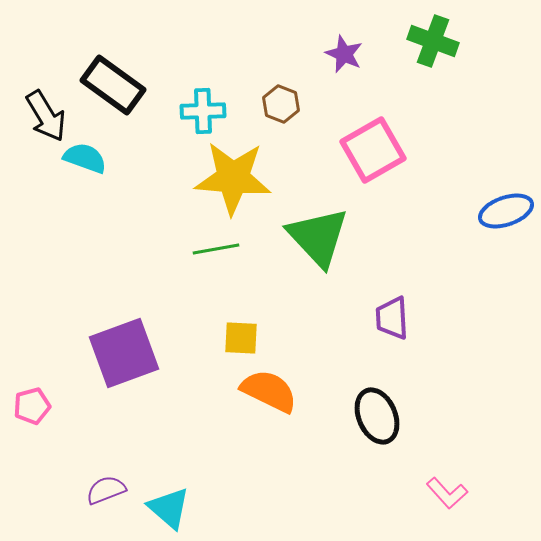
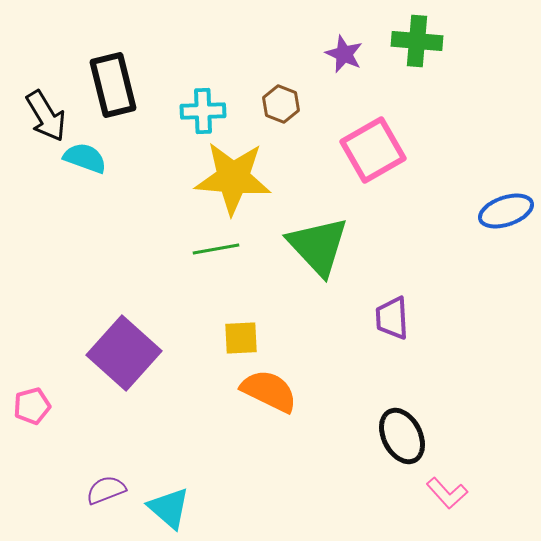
green cross: moved 16 px left; rotated 15 degrees counterclockwise
black rectangle: rotated 40 degrees clockwise
green triangle: moved 9 px down
yellow square: rotated 6 degrees counterclockwise
purple square: rotated 28 degrees counterclockwise
black ellipse: moved 25 px right, 20 px down; rotated 4 degrees counterclockwise
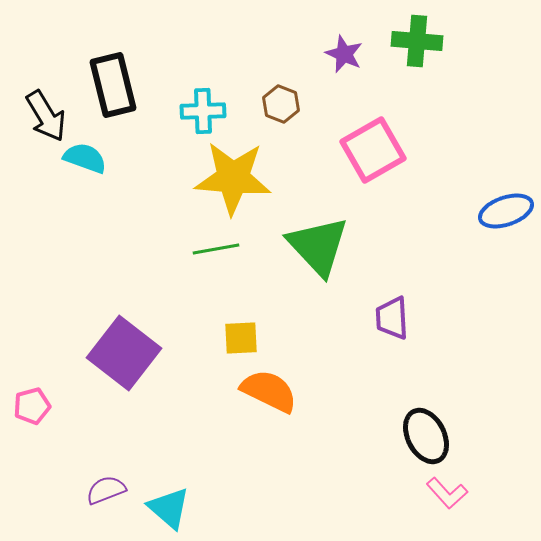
purple square: rotated 4 degrees counterclockwise
black ellipse: moved 24 px right
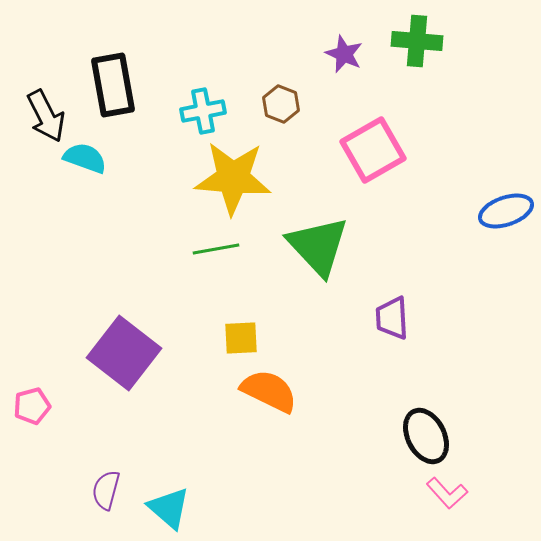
black rectangle: rotated 4 degrees clockwise
cyan cross: rotated 9 degrees counterclockwise
black arrow: rotated 4 degrees clockwise
purple semicircle: rotated 54 degrees counterclockwise
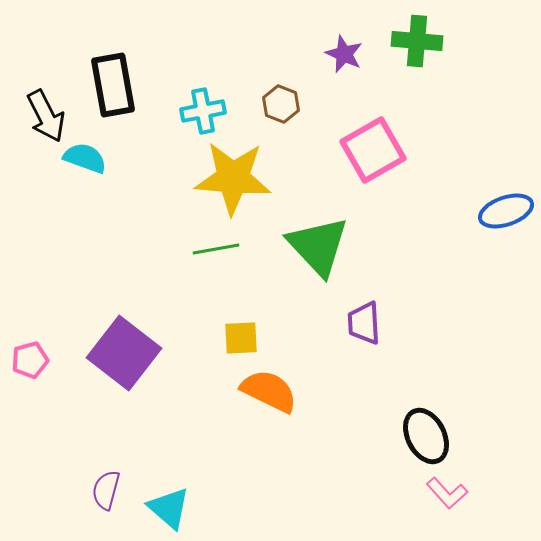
purple trapezoid: moved 28 px left, 5 px down
pink pentagon: moved 2 px left, 46 px up
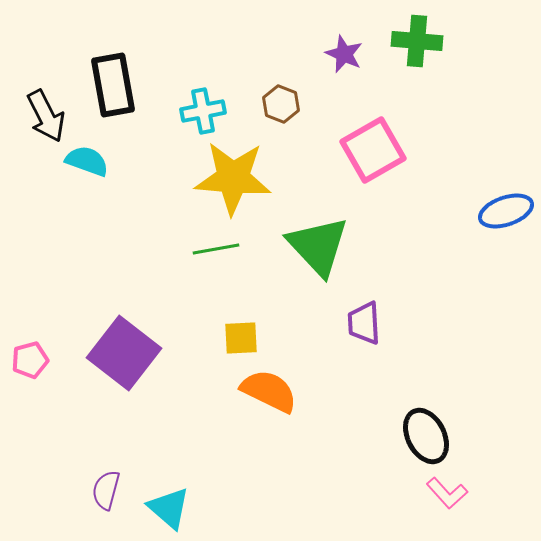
cyan semicircle: moved 2 px right, 3 px down
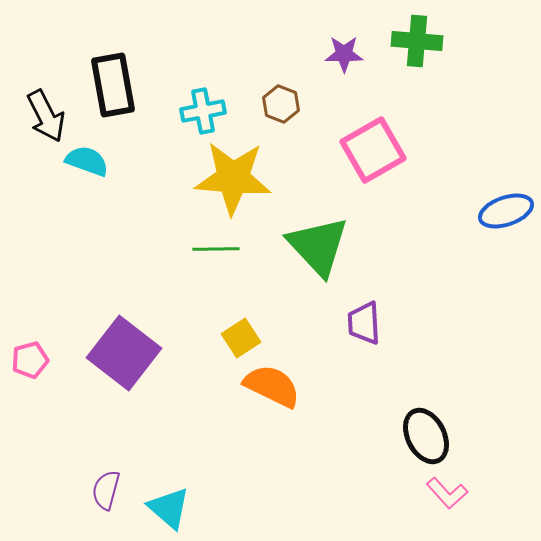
purple star: rotated 24 degrees counterclockwise
green line: rotated 9 degrees clockwise
yellow square: rotated 30 degrees counterclockwise
orange semicircle: moved 3 px right, 5 px up
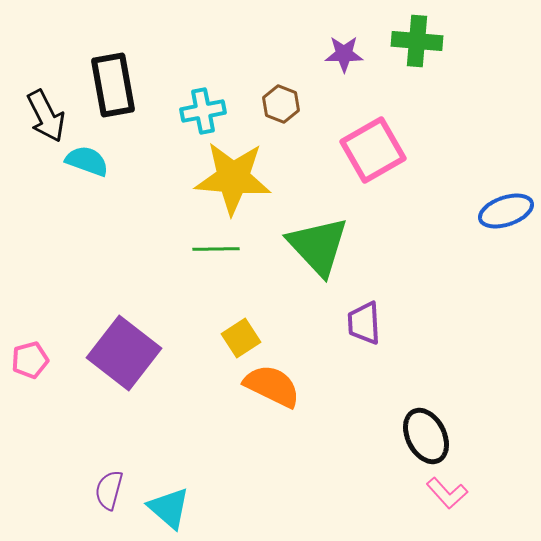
purple semicircle: moved 3 px right
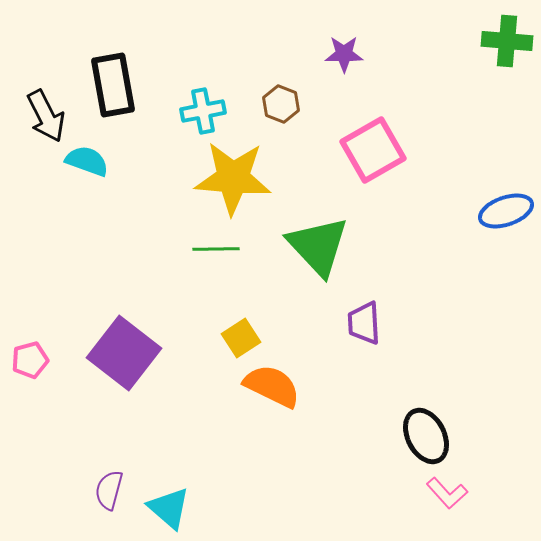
green cross: moved 90 px right
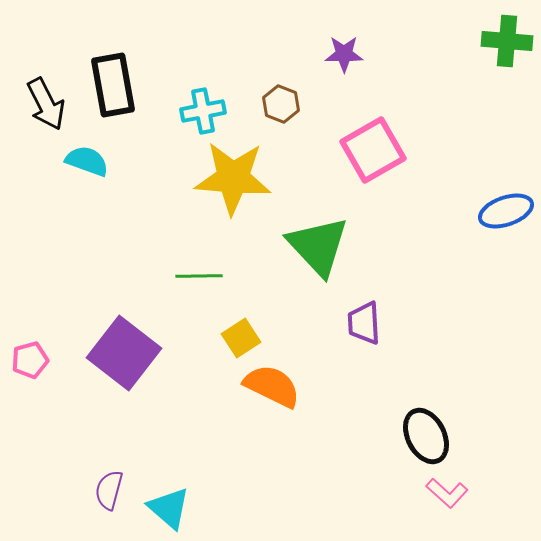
black arrow: moved 12 px up
green line: moved 17 px left, 27 px down
pink L-shape: rotated 6 degrees counterclockwise
